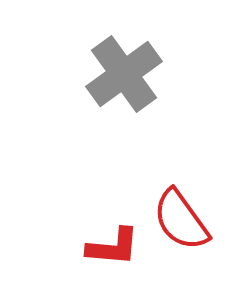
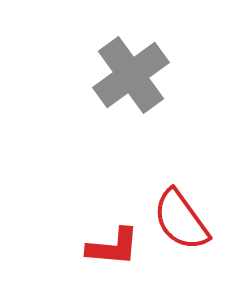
gray cross: moved 7 px right, 1 px down
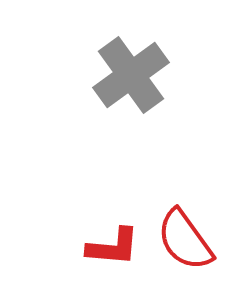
red semicircle: moved 4 px right, 20 px down
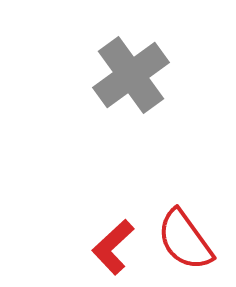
red L-shape: rotated 132 degrees clockwise
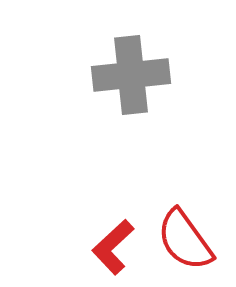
gray cross: rotated 30 degrees clockwise
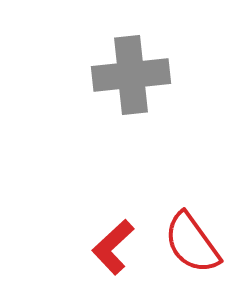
red semicircle: moved 7 px right, 3 px down
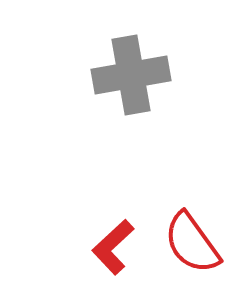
gray cross: rotated 4 degrees counterclockwise
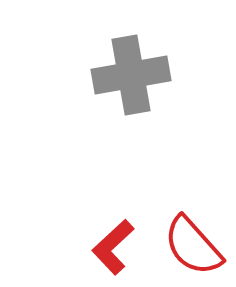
red semicircle: moved 1 px right, 3 px down; rotated 6 degrees counterclockwise
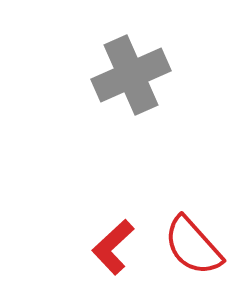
gray cross: rotated 14 degrees counterclockwise
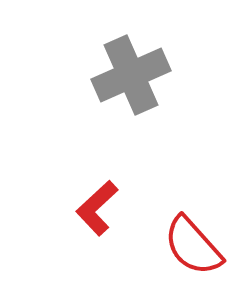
red L-shape: moved 16 px left, 39 px up
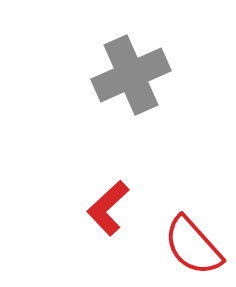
red L-shape: moved 11 px right
